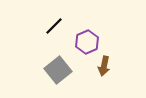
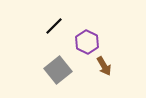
purple hexagon: rotated 10 degrees counterclockwise
brown arrow: rotated 42 degrees counterclockwise
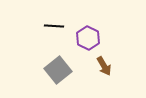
black line: rotated 48 degrees clockwise
purple hexagon: moved 1 px right, 4 px up
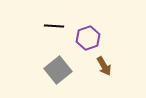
purple hexagon: rotated 15 degrees clockwise
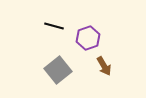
black line: rotated 12 degrees clockwise
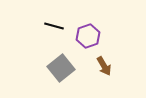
purple hexagon: moved 2 px up
gray square: moved 3 px right, 2 px up
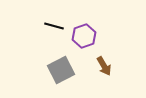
purple hexagon: moved 4 px left
gray square: moved 2 px down; rotated 12 degrees clockwise
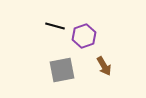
black line: moved 1 px right
gray square: moved 1 px right; rotated 16 degrees clockwise
